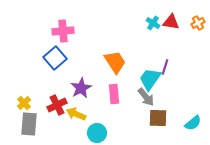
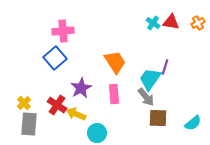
red cross: rotated 30 degrees counterclockwise
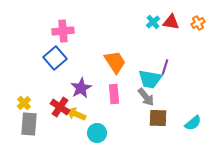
cyan cross: moved 1 px up; rotated 16 degrees clockwise
cyan trapezoid: rotated 115 degrees counterclockwise
red cross: moved 3 px right, 2 px down
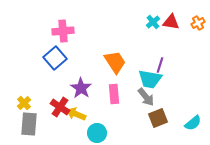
purple line: moved 5 px left, 2 px up
purple star: rotated 10 degrees counterclockwise
brown square: rotated 24 degrees counterclockwise
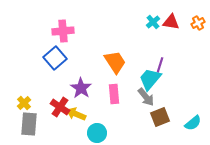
cyan trapezoid: rotated 120 degrees clockwise
brown square: moved 2 px right, 1 px up
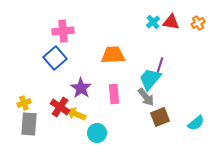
orange trapezoid: moved 2 px left, 7 px up; rotated 60 degrees counterclockwise
yellow cross: rotated 24 degrees clockwise
cyan semicircle: moved 3 px right
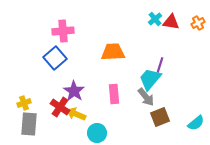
cyan cross: moved 2 px right, 3 px up
orange trapezoid: moved 3 px up
purple star: moved 7 px left, 3 px down
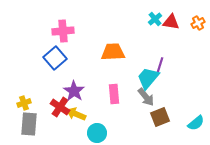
cyan trapezoid: moved 2 px left, 1 px up
